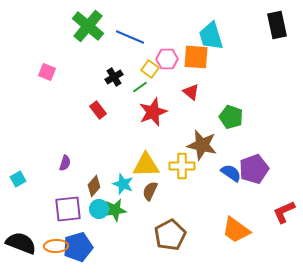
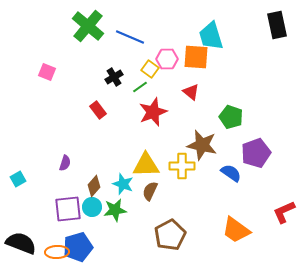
purple pentagon: moved 2 px right, 16 px up
cyan circle: moved 7 px left, 2 px up
orange ellipse: moved 1 px right, 6 px down
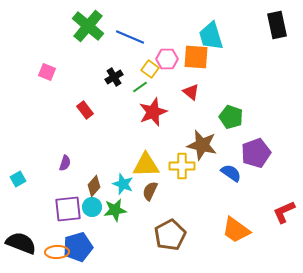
red rectangle: moved 13 px left
